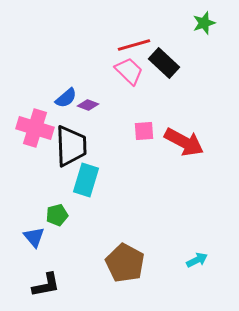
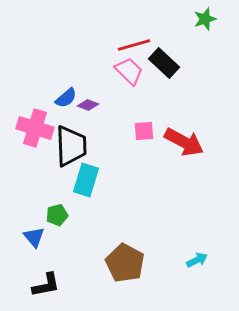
green star: moved 1 px right, 4 px up
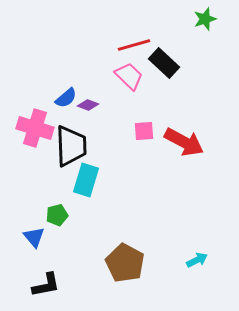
pink trapezoid: moved 5 px down
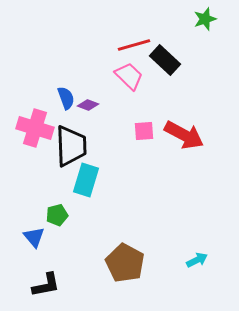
black rectangle: moved 1 px right, 3 px up
blue semicircle: rotated 70 degrees counterclockwise
red arrow: moved 7 px up
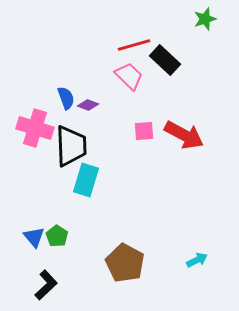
green pentagon: moved 21 px down; rotated 25 degrees counterclockwise
black L-shape: rotated 32 degrees counterclockwise
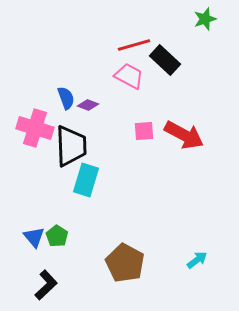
pink trapezoid: rotated 16 degrees counterclockwise
cyan arrow: rotated 10 degrees counterclockwise
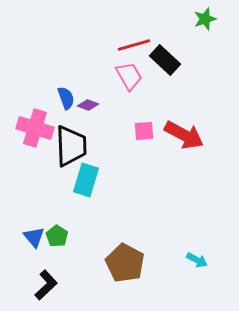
pink trapezoid: rotated 32 degrees clockwise
cyan arrow: rotated 65 degrees clockwise
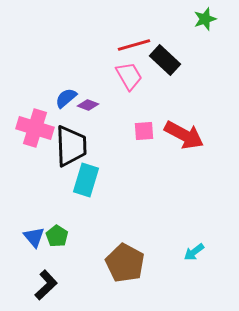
blue semicircle: rotated 110 degrees counterclockwise
cyan arrow: moved 3 px left, 8 px up; rotated 115 degrees clockwise
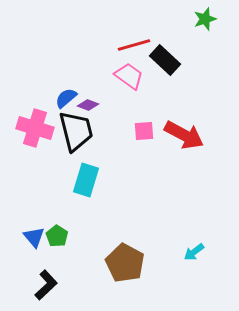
pink trapezoid: rotated 24 degrees counterclockwise
black trapezoid: moved 5 px right, 15 px up; rotated 12 degrees counterclockwise
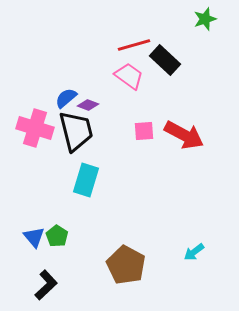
brown pentagon: moved 1 px right, 2 px down
